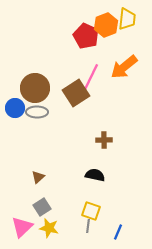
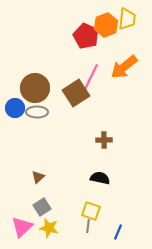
black semicircle: moved 5 px right, 3 px down
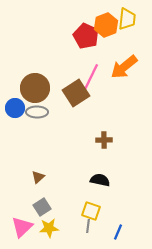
black semicircle: moved 2 px down
yellow star: rotated 18 degrees counterclockwise
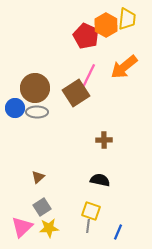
orange hexagon: rotated 10 degrees counterclockwise
pink line: moved 3 px left
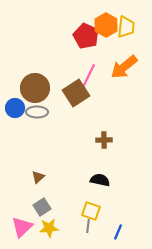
yellow trapezoid: moved 1 px left, 8 px down
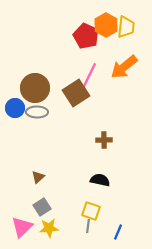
pink line: moved 1 px right, 1 px up
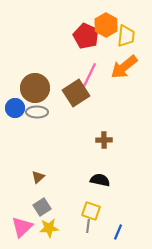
yellow trapezoid: moved 9 px down
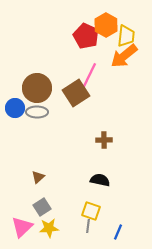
orange arrow: moved 11 px up
brown circle: moved 2 px right
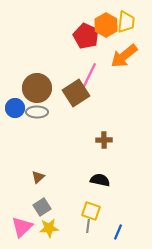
yellow trapezoid: moved 14 px up
